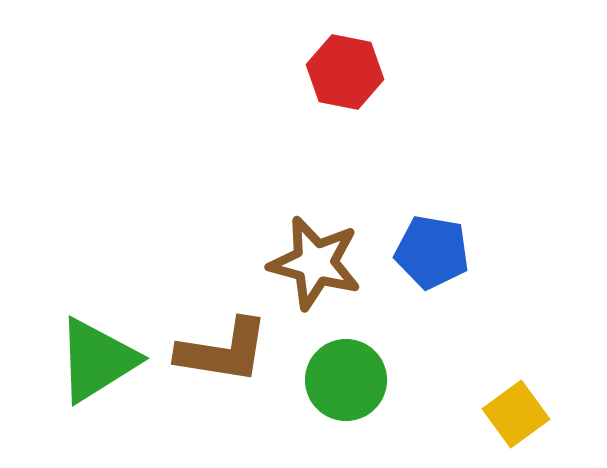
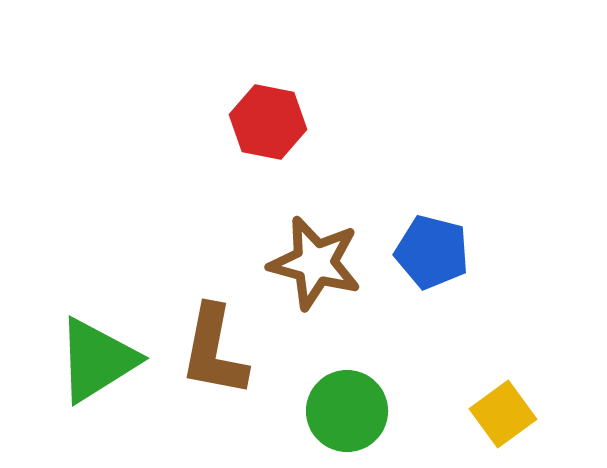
red hexagon: moved 77 px left, 50 px down
blue pentagon: rotated 4 degrees clockwise
brown L-shape: moved 9 px left; rotated 92 degrees clockwise
green circle: moved 1 px right, 31 px down
yellow square: moved 13 px left
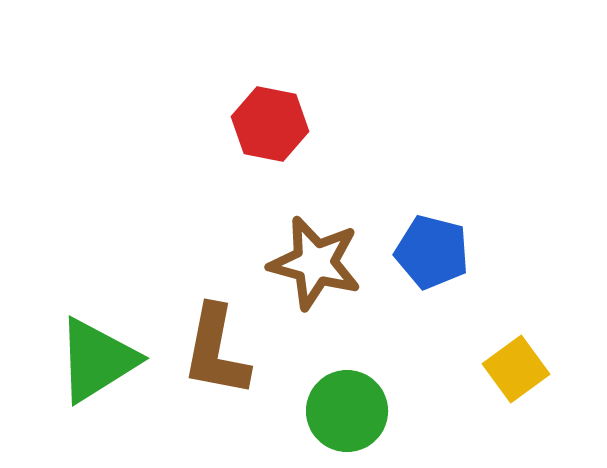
red hexagon: moved 2 px right, 2 px down
brown L-shape: moved 2 px right
yellow square: moved 13 px right, 45 px up
